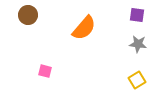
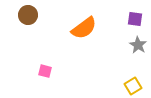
purple square: moved 2 px left, 4 px down
orange semicircle: rotated 12 degrees clockwise
gray star: moved 1 px down; rotated 24 degrees clockwise
yellow square: moved 4 px left, 6 px down
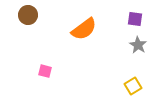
orange semicircle: moved 1 px down
